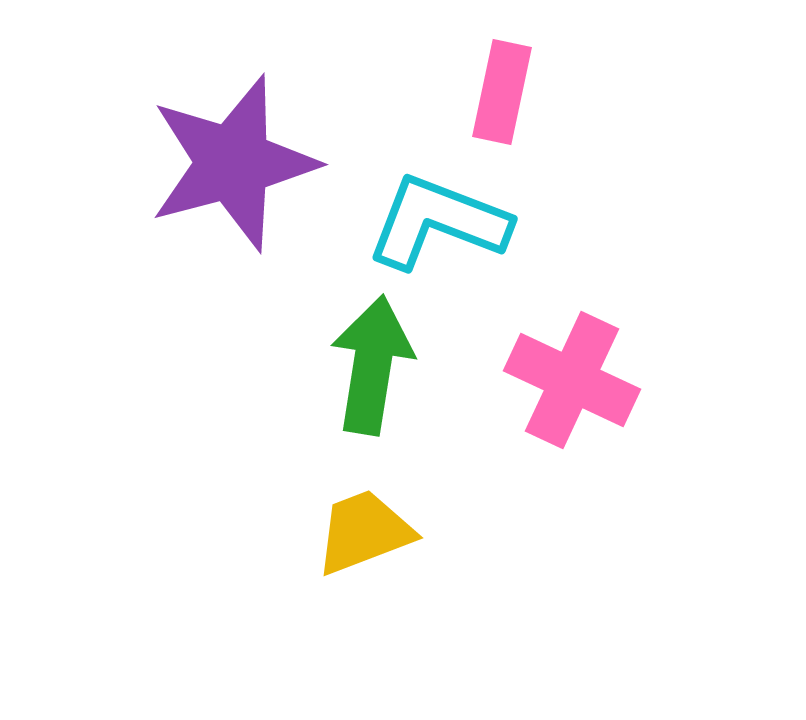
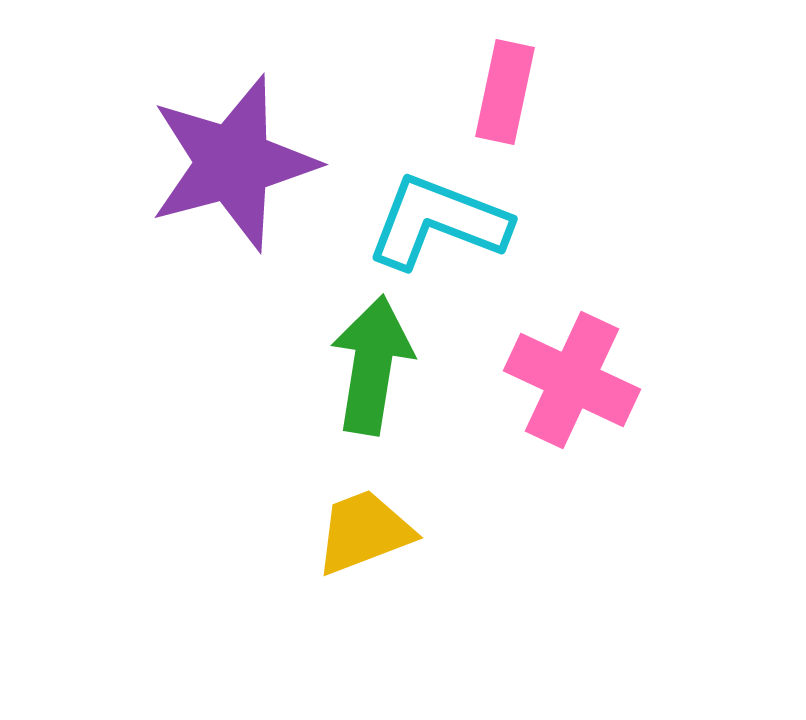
pink rectangle: moved 3 px right
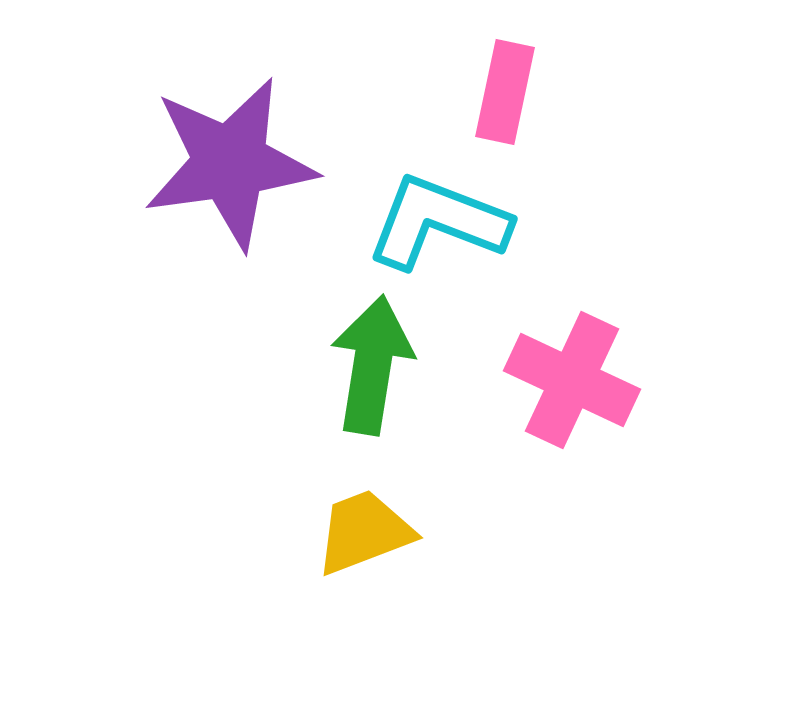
purple star: moved 3 px left; rotated 7 degrees clockwise
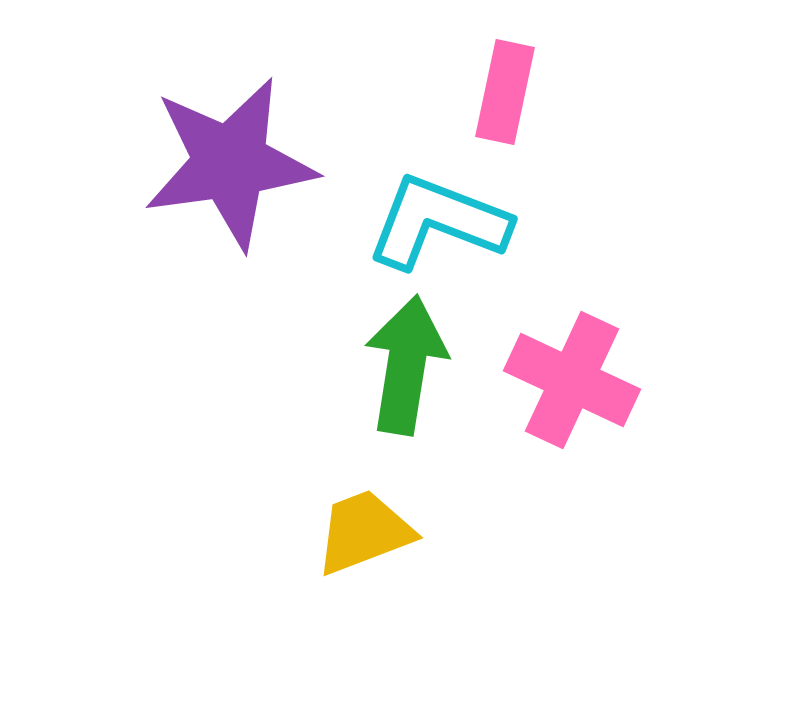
green arrow: moved 34 px right
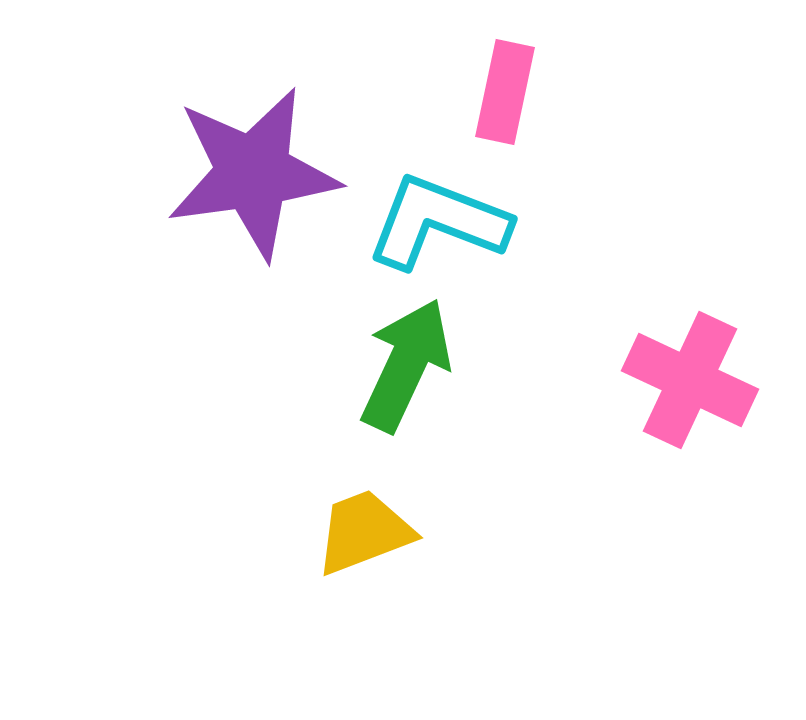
purple star: moved 23 px right, 10 px down
green arrow: rotated 16 degrees clockwise
pink cross: moved 118 px right
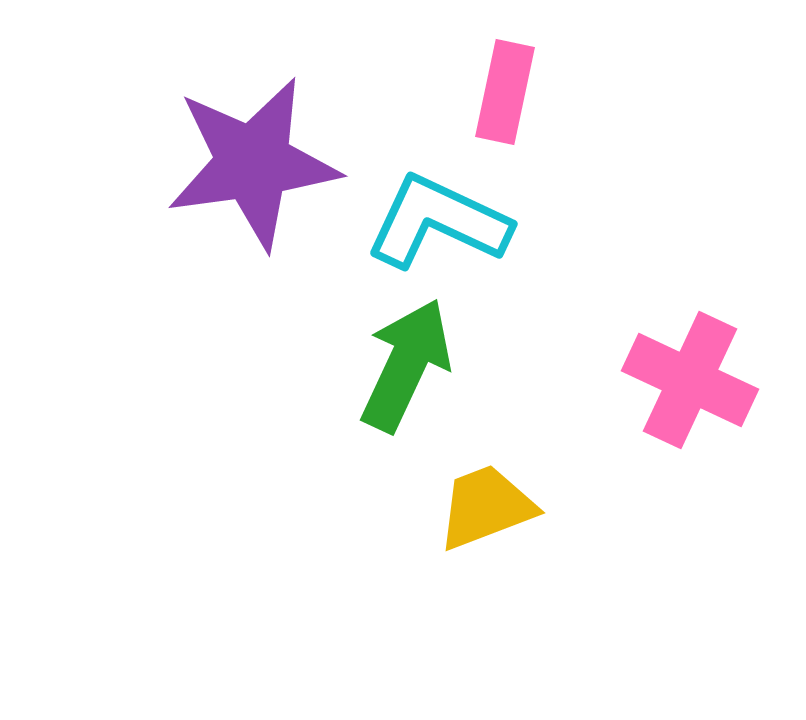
purple star: moved 10 px up
cyan L-shape: rotated 4 degrees clockwise
yellow trapezoid: moved 122 px right, 25 px up
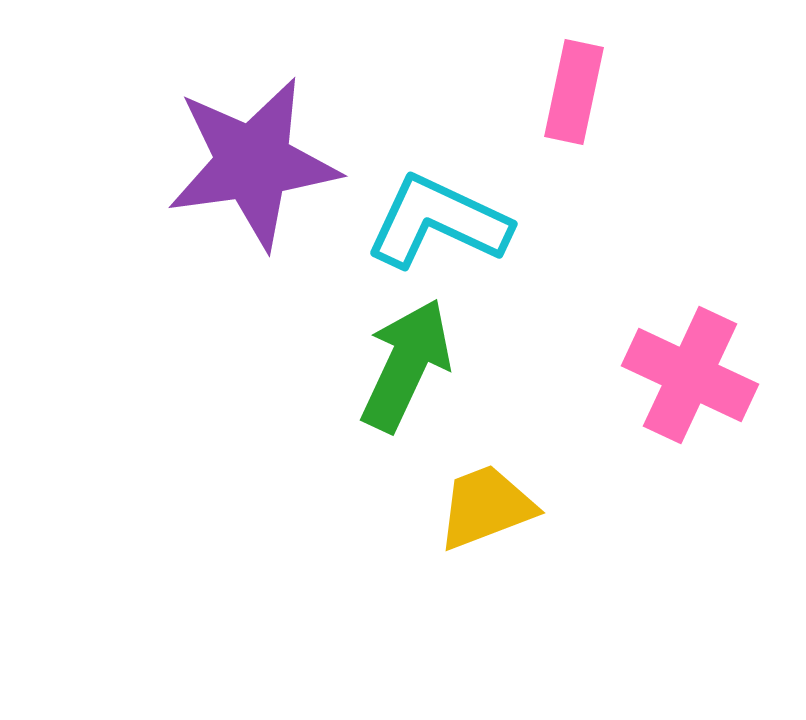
pink rectangle: moved 69 px right
pink cross: moved 5 px up
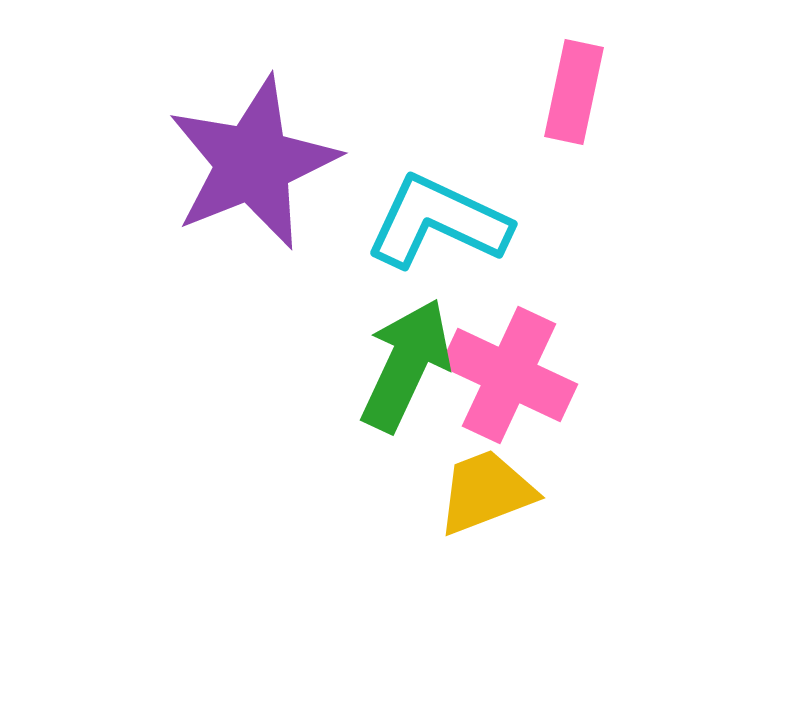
purple star: rotated 14 degrees counterclockwise
pink cross: moved 181 px left
yellow trapezoid: moved 15 px up
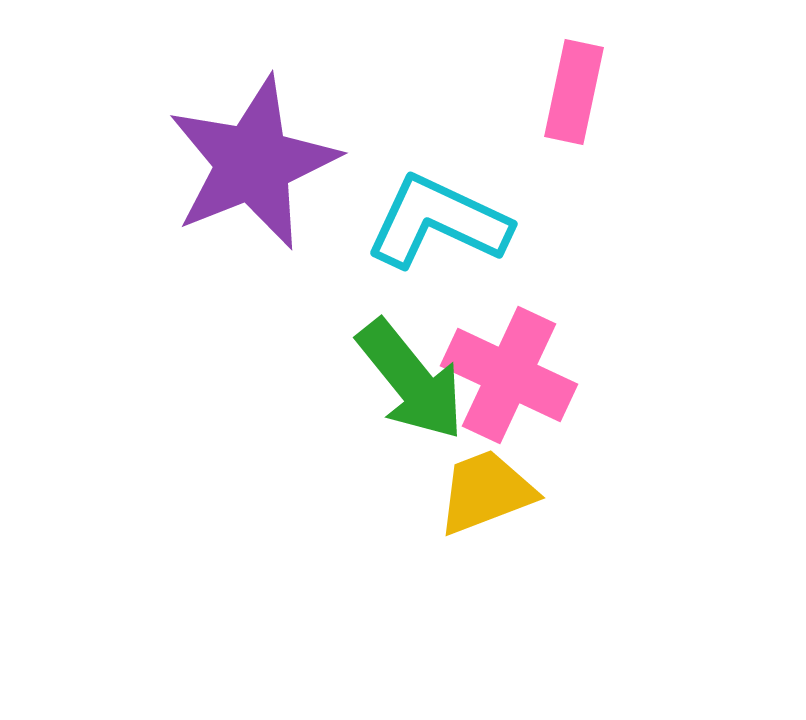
green arrow: moved 5 px right, 15 px down; rotated 116 degrees clockwise
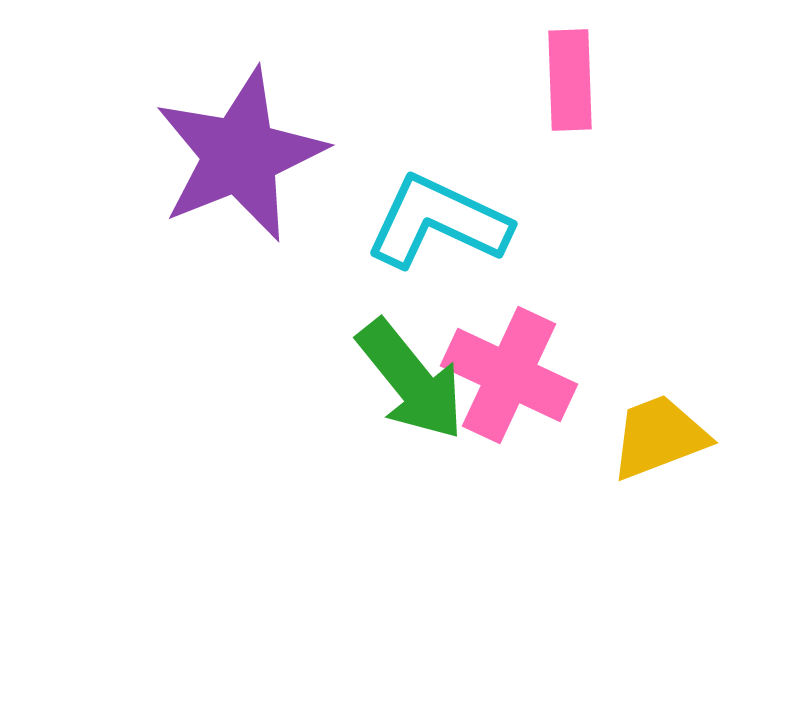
pink rectangle: moved 4 px left, 12 px up; rotated 14 degrees counterclockwise
purple star: moved 13 px left, 8 px up
yellow trapezoid: moved 173 px right, 55 px up
